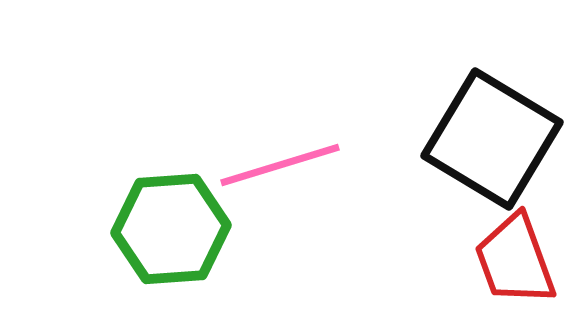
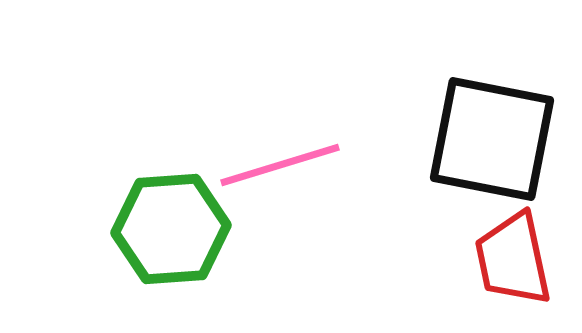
black square: rotated 20 degrees counterclockwise
red trapezoid: moved 2 px left, 1 px up; rotated 8 degrees clockwise
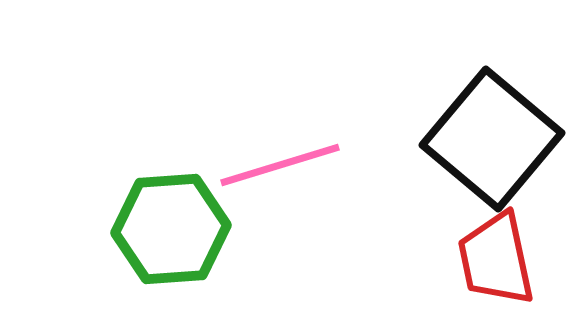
black square: rotated 29 degrees clockwise
red trapezoid: moved 17 px left
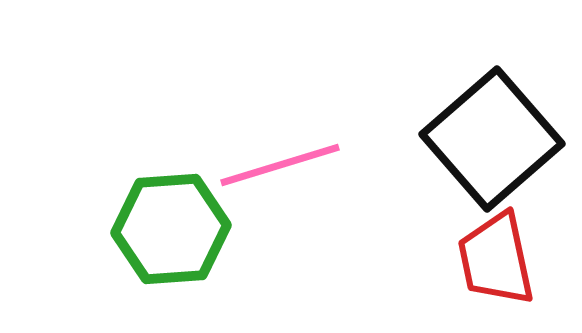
black square: rotated 9 degrees clockwise
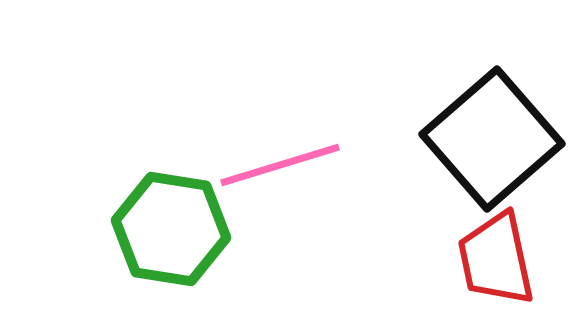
green hexagon: rotated 13 degrees clockwise
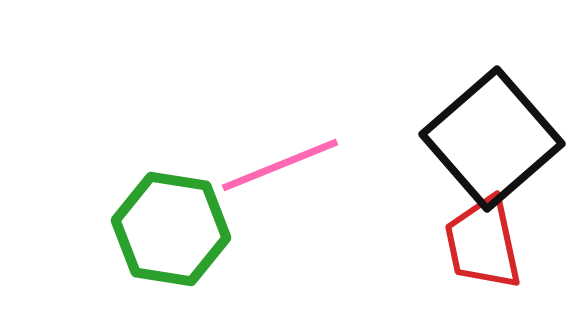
pink line: rotated 5 degrees counterclockwise
red trapezoid: moved 13 px left, 16 px up
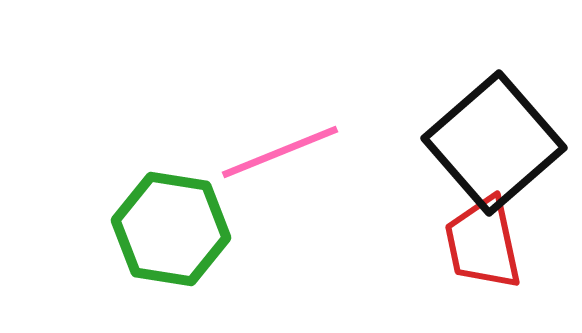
black square: moved 2 px right, 4 px down
pink line: moved 13 px up
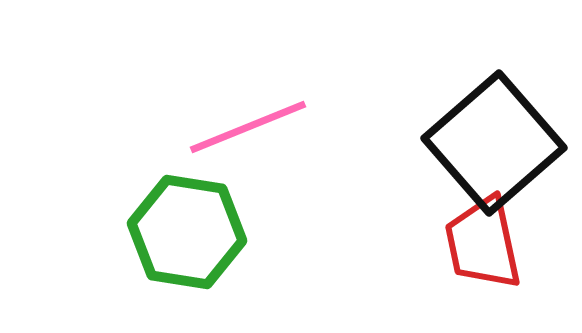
pink line: moved 32 px left, 25 px up
green hexagon: moved 16 px right, 3 px down
